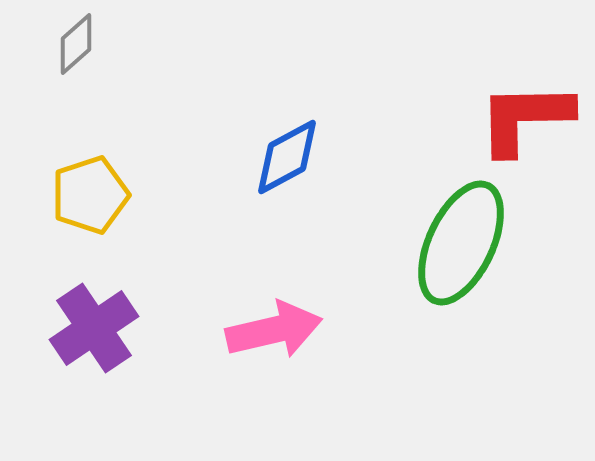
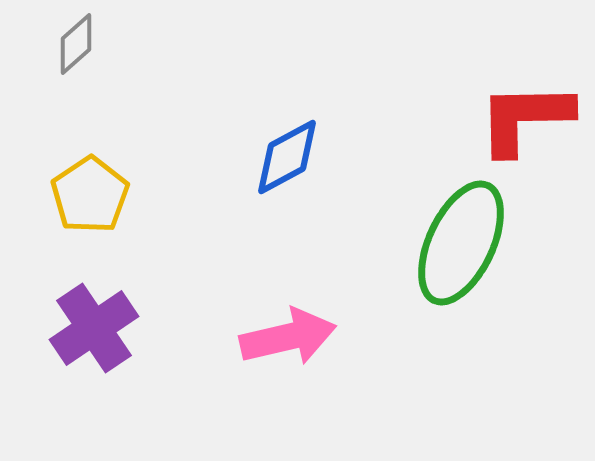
yellow pentagon: rotated 16 degrees counterclockwise
pink arrow: moved 14 px right, 7 px down
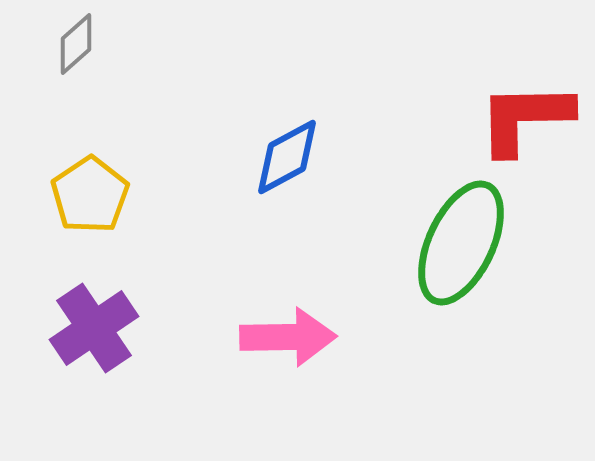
pink arrow: rotated 12 degrees clockwise
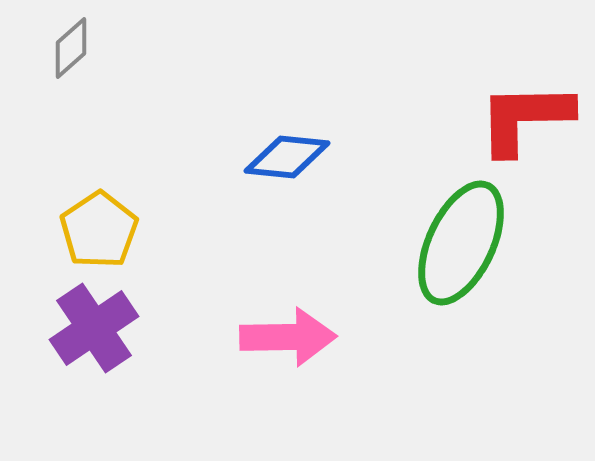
gray diamond: moved 5 px left, 4 px down
blue diamond: rotated 34 degrees clockwise
yellow pentagon: moved 9 px right, 35 px down
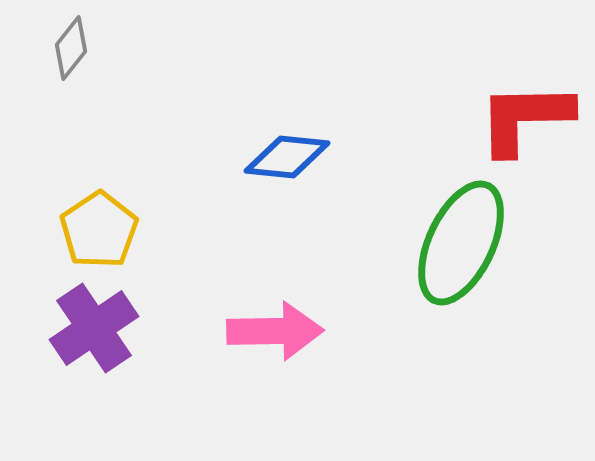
gray diamond: rotated 10 degrees counterclockwise
pink arrow: moved 13 px left, 6 px up
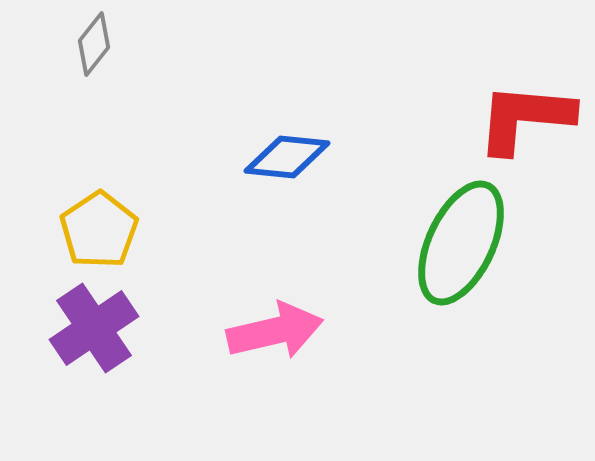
gray diamond: moved 23 px right, 4 px up
red L-shape: rotated 6 degrees clockwise
pink arrow: rotated 12 degrees counterclockwise
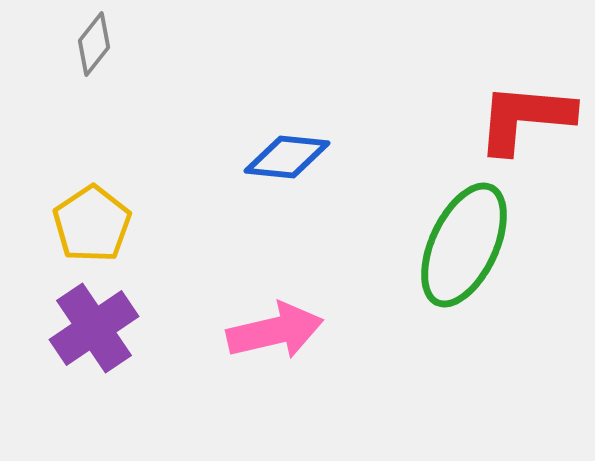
yellow pentagon: moved 7 px left, 6 px up
green ellipse: moved 3 px right, 2 px down
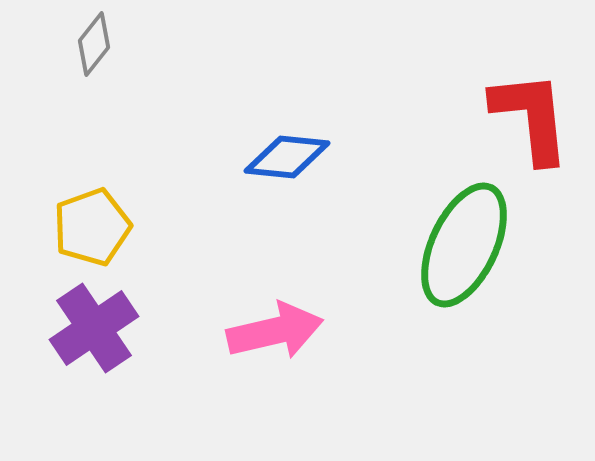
red L-shape: moved 6 px right, 1 px up; rotated 79 degrees clockwise
yellow pentagon: moved 3 px down; rotated 14 degrees clockwise
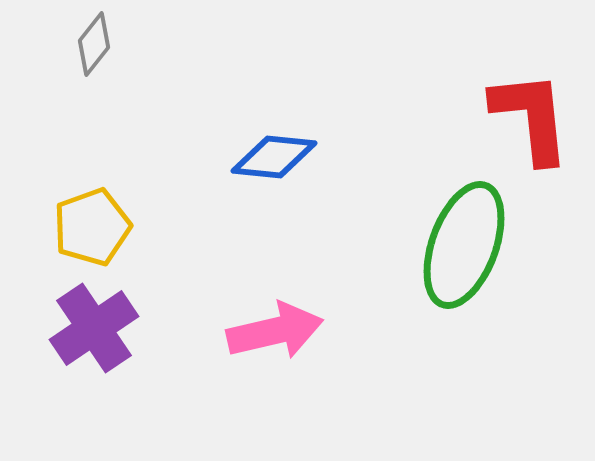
blue diamond: moved 13 px left
green ellipse: rotated 5 degrees counterclockwise
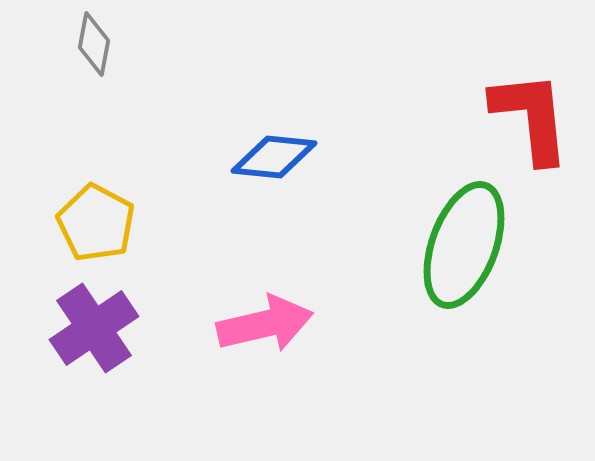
gray diamond: rotated 28 degrees counterclockwise
yellow pentagon: moved 4 px right, 4 px up; rotated 24 degrees counterclockwise
pink arrow: moved 10 px left, 7 px up
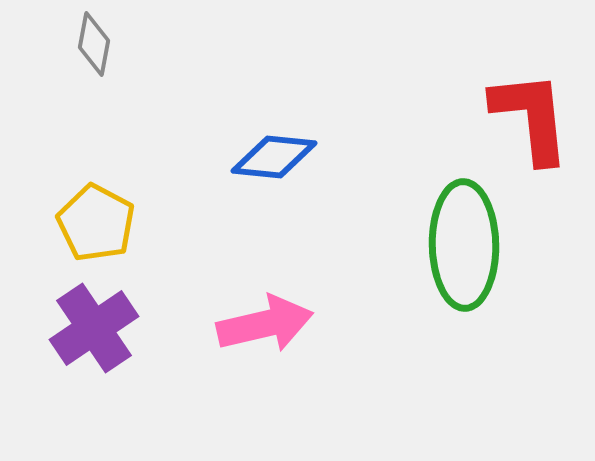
green ellipse: rotated 21 degrees counterclockwise
